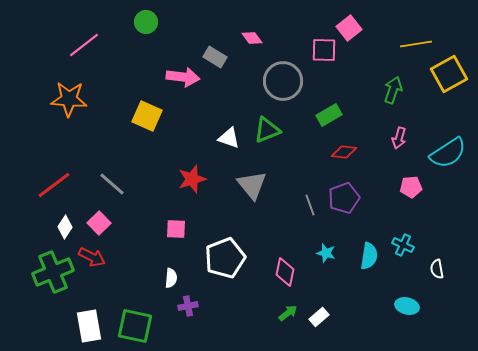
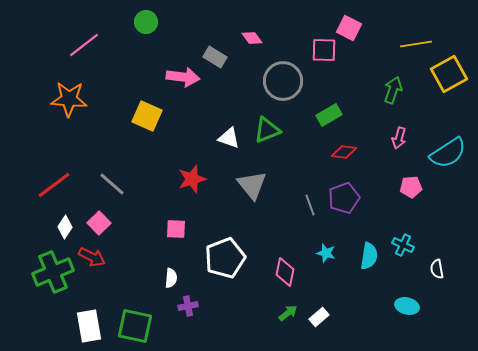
pink square at (349, 28): rotated 25 degrees counterclockwise
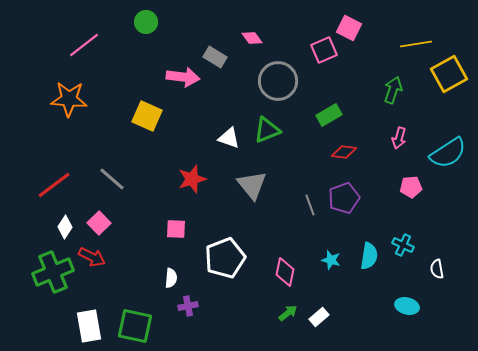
pink square at (324, 50): rotated 24 degrees counterclockwise
gray circle at (283, 81): moved 5 px left
gray line at (112, 184): moved 5 px up
cyan star at (326, 253): moved 5 px right, 7 px down
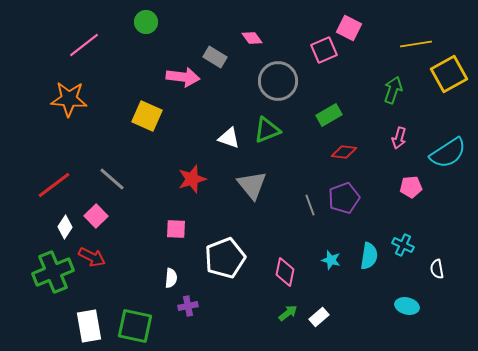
pink square at (99, 223): moved 3 px left, 7 px up
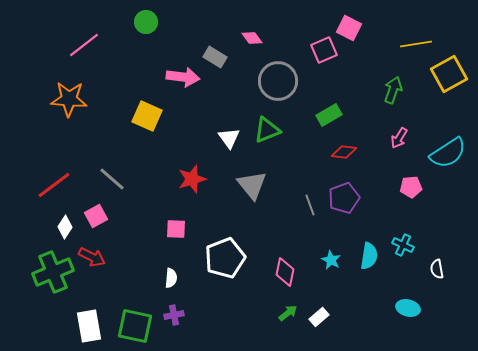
white triangle at (229, 138): rotated 35 degrees clockwise
pink arrow at (399, 138): rotated 15 degrees clockwise
pink square at (96, 216): rotated 15 degrees clockwise
cyan star at (331, 260): rotated 12 degrees clockwise
purple cross at (188, 306): moved 14 px left, 9 px down
cyan ellipse at (407, 306): moved 1 px right, 2 px down
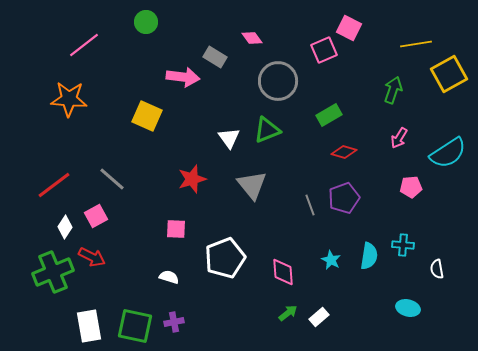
red diamond at (344, 152): rotated 10 degrees clockwise
cyan cross at (403, 245): rotated 20 degrees counterclockwise
pink diamond at (285, 272): moved 2 px left; rotated 16 degrees counterclockwise
white semicircle at (171, 278): moved 2 px left, 1 px up; rotated 78 degrees counterclockwise
purple cross at (174, 315): moved 7 px down
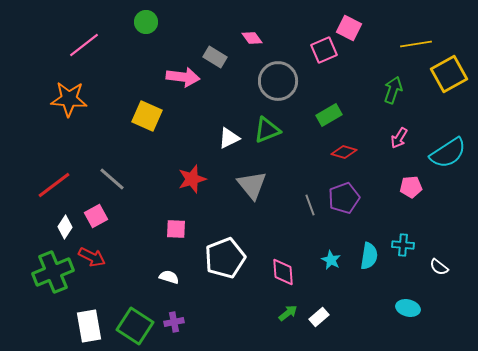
white triangle at (229, 138): rotated 40 degrees clockwise
white semicircle at (437, 269): moved 2 px right, 2 px up; rotated 42 degrees counterclockwise
green square at (135, 326): rotated 21 degrees clockwise
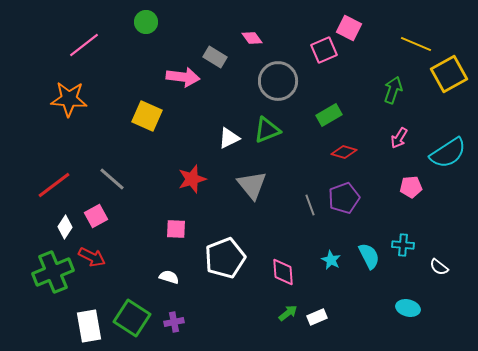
yellow line at (416, 44): rotated 32 degrees clockwise
cyan semicircle at (369, 256): rotated 36 degrees counterclockwise
white rectangle at (319, 317): moved 2 px left; rotated 18 degrees clockwise
green square at (135, 326): moved 3 px left, 8 px up
